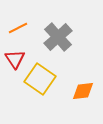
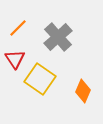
orange line: rotated 18 degrees counterclockwise
orange diamond: rotated 60 degrees counterclockwise
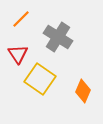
orange line: moved 3 px right, 9 px up
gray cross: rotated 16 degrees counterclockwise
red triangle: moved 3 px right, 5 px up
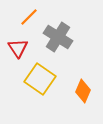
orange line: moved 8 px right, 2 px up
red triangle: moved 6 px up
